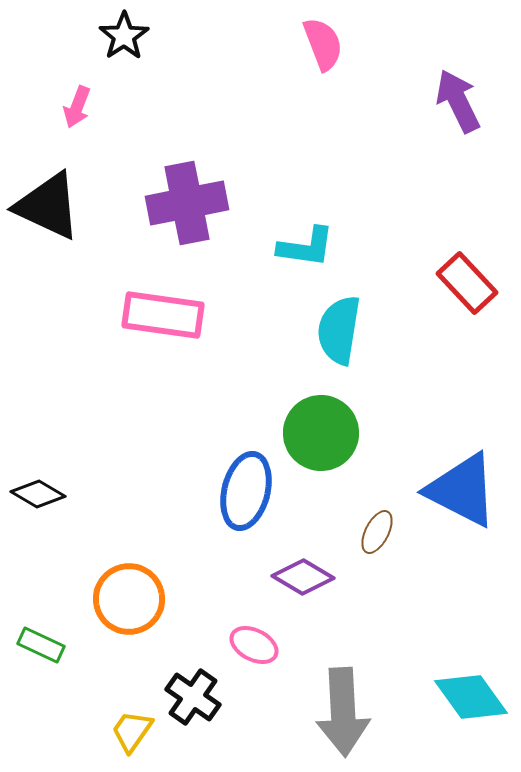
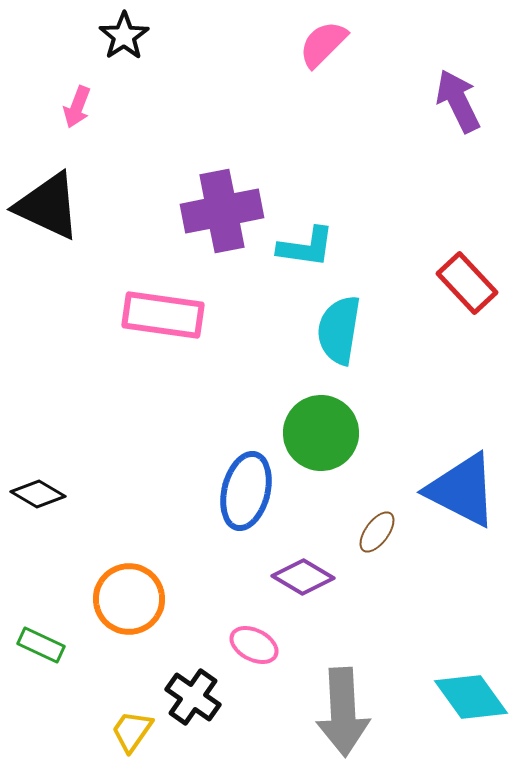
pink semicircle: rotated 114 degrees counterclockwise
purple cross: moved 35 px right, 8 px down
brown ellipse: rotated 9 degrees clockwise
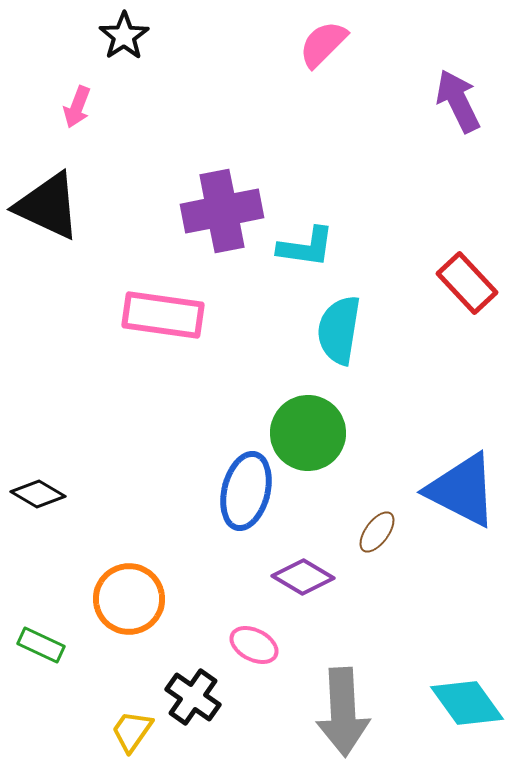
green circle: moved 13 px left
cyan diamond: moved 4 px left, 6 px down
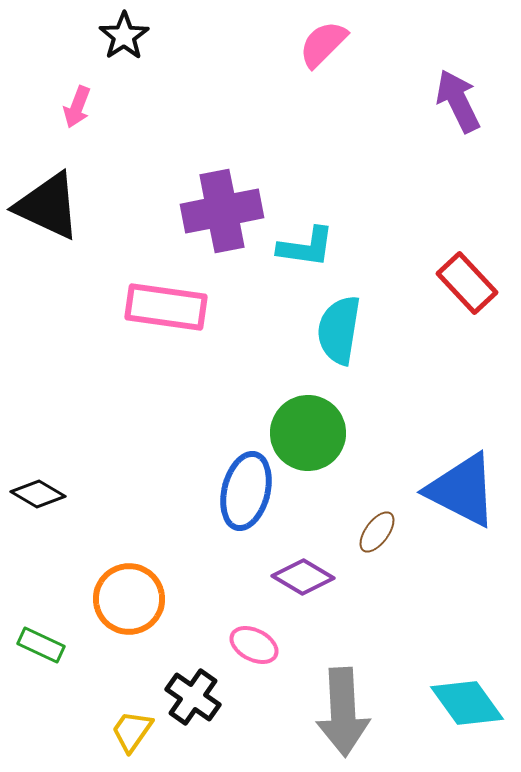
pink rectangle: moved 3 px right, 8 px up
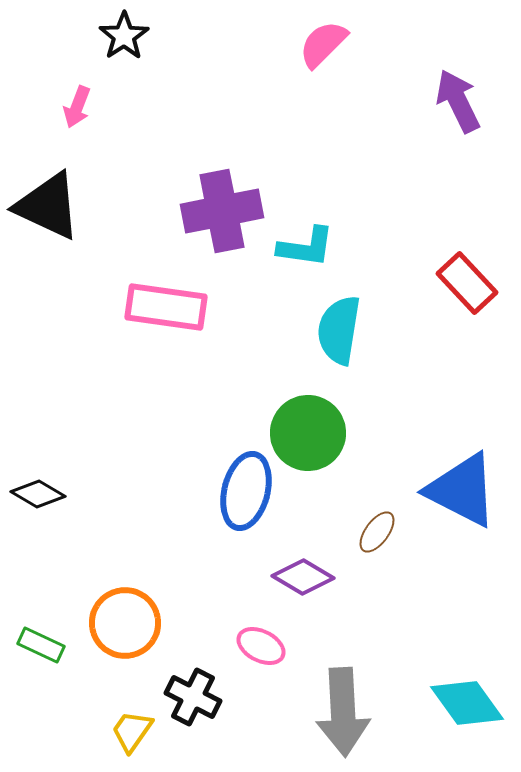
orange circle: moved 4 px left, 24 px down
pink ellipse: moved 7 px right, 1 px down
black cross: rotated 8 degrees counterclockwise
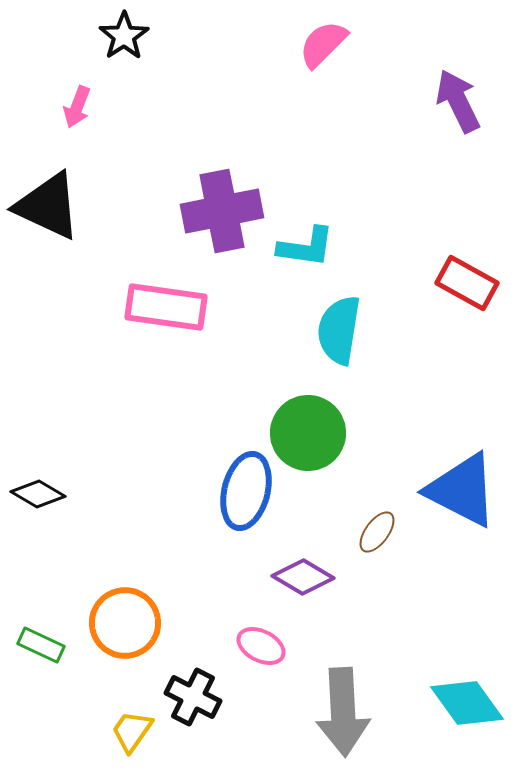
red rectangle: rotated 18 degrees counterclockwise
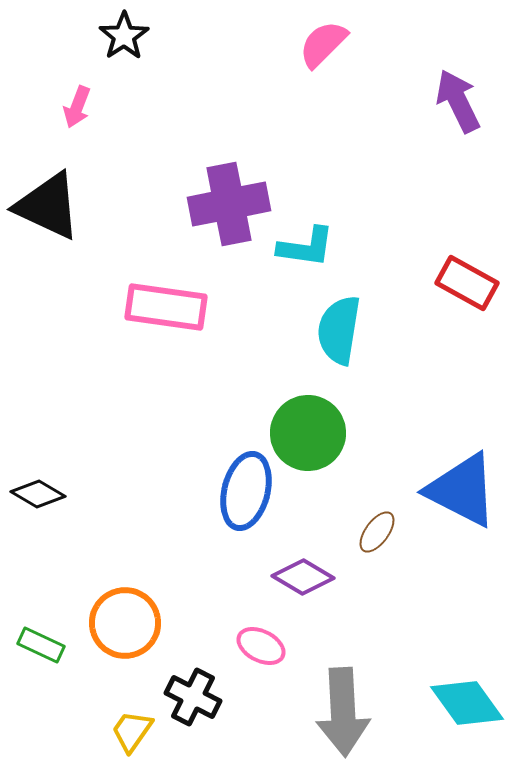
purple cross: moved 7 px right, 7 px up
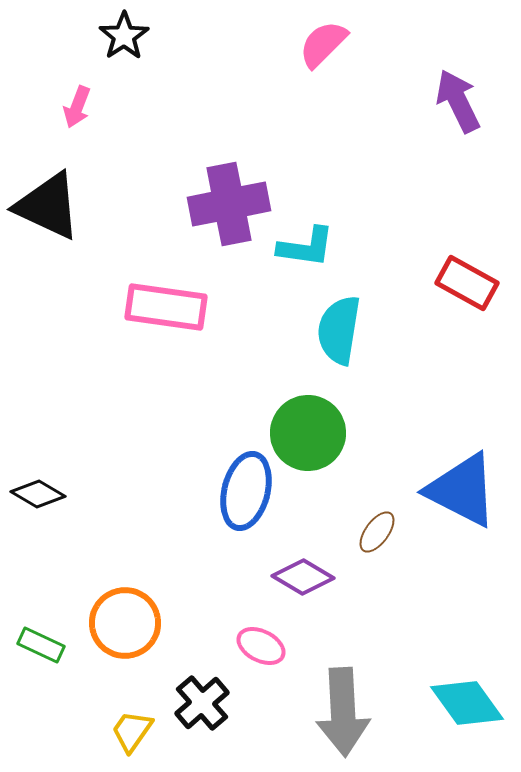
black cross: moved 9 px right, 6 px down; rotated 22 degrees clockwise
